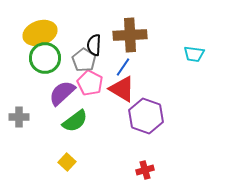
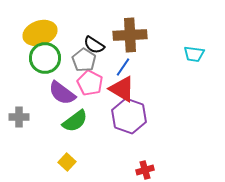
black semicircle: rotated 60 degrees counterclockwise
purple semicircle: rotated 100 degrees counterclockwise
purple hexagon: moved 17 px left
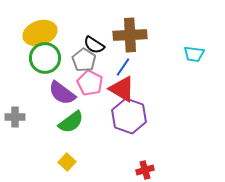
gray cross: moved 4 px left
green semicircle: moved 4 px left, 1 px down
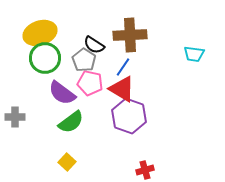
pink pentagon: rotated 15 degrees counterclockwise
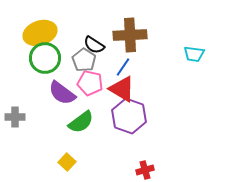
green semicircle: moved 10 px right
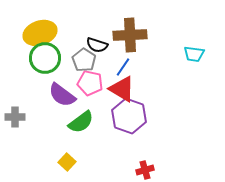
black semicircle: moved 3 px right; rotated 15 degrees counterclockwise
purple semicircle: moved 2 px down
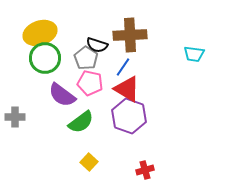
gray pentagon: moved 2 px right, 2 px up
red triangle: moved 5 px right
yellow square: moved 22 px right
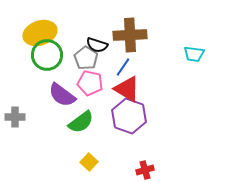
green circle: moved 2 px right, 3 px up
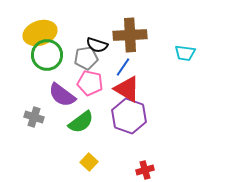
cyan trapezoid: moved 9 px left, 1 px up
gray pentagon: rotated 30 degrees clockwise
gray cross: moved 19 px right; rotated 18 degrees clockwise
